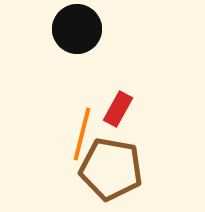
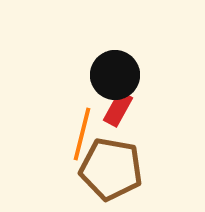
black circle: moved 38 px right, 46 px down
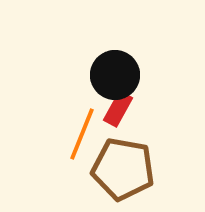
orange line: rotated 8 degrees clockwise
brown pentagon: moved 12 px right
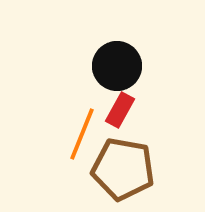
black circle: moved 2 px right, 9 px up
red rectangle: moved 2 px right, 1 px down
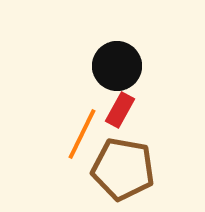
orange line: rotated 4 degrees clockwise
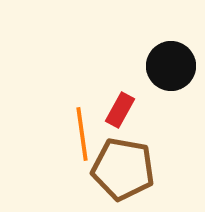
black circle: moved 54 px right
orange line: rotated 34 degrees counterclockwise
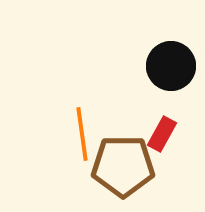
red rectangle: moved 42 px right, 24 px down
brown pentagon: moved 3 px up; rotated 10 degrees counterclockwise
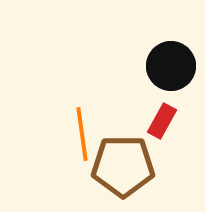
red rectangle: moved 13 px up
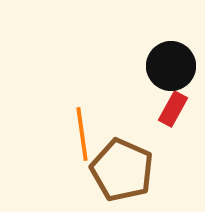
red rectangle: moved 11 px right, 12 px up
brown pentagon: moved 1 px left, 4 px down; rotated 24 degrees clockwise
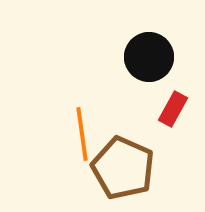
black circle: moved 22 px left, 9 px up
brown pentagon: moved 1 px right, 2 px up
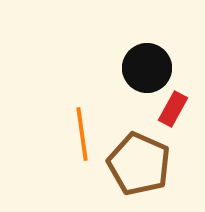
black circle: moved 2 px left, 11 px down
brown pentagon: moved 16 px right, 4 px up
